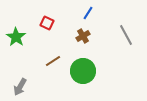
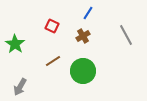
red square: moved 5 px right, 3 px down
green star: moved 1 px left, 7 px down
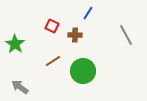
brown cross: moved 8 px left, 1 px up; rotated 32 degrees clockwise
gray arrow: rotated 96 degrees clockwise
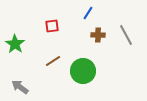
red square: rotated 32 degrees counterclockwise
brown cross: moved 23 px right
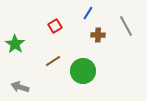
red square: moved 3 px right; rotated 24 degrees counterclockwise
gray line: moved 9 px up
gray arrow: rotated 18 degrees counterclockwise
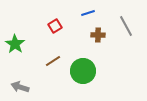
blue line: rotated 40 degrees clockwise
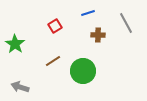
gray line: moved 3 px up
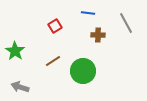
blue line: rotated 24 degrees clockwise
green star: moved 7 px down
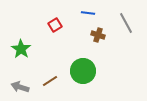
red square: moved 1 px up
brown cross: rotated 16 degrees clockwise
green star: moved 6 px right, 2 px up
brown line: moved 3 px left, 20 px down
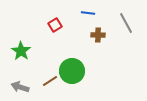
brown cross: rotated 16 degrees counterclockwise
green star: moved 2 px down
green circle: moved 11 px left
